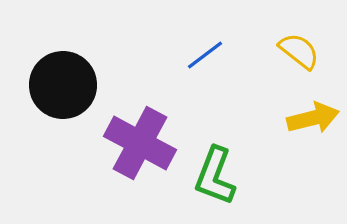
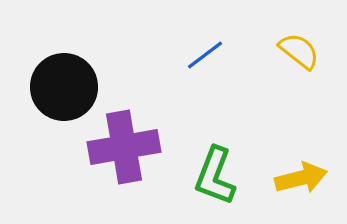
black circle: moved 1 px right, 2 px down
yellow arrow: moved 12 px left, 60 px down
purple cross: moved 16 px left, 4 px down; rotated 38 degrees counterclockwise
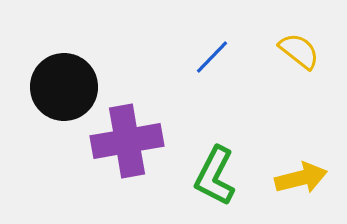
blue line: moved 7 px right, 2 px down; rotated 9 degrees counterclockwise
purple cross: moved 3 px right, 6 px up
green L-shape: rotated 6 degrees clockwise
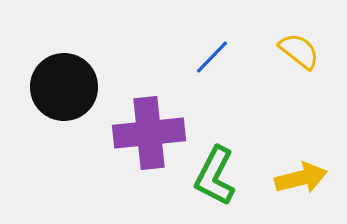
purple cross: moved 22 px right, 8 px up; rotated 4 degrees clockwise
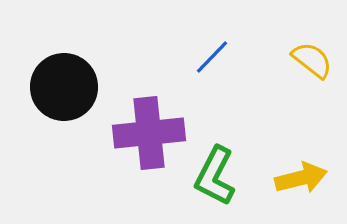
yellow semicircle: moved 13 px right, 9 px down
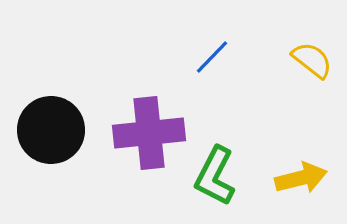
black circle: moved 13 px left, 43 px down
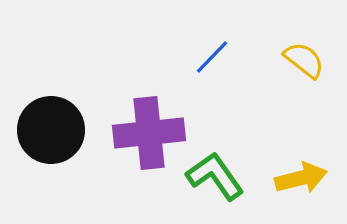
yellow semicircle: moved 8 px left
green L-shape: rotated 118 degrees clockwise
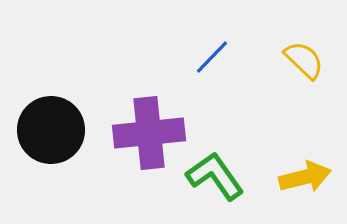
yellow semicircle: rotated 6 degrees clockwise
yellow arrow: moved 4 px right, 1 px up
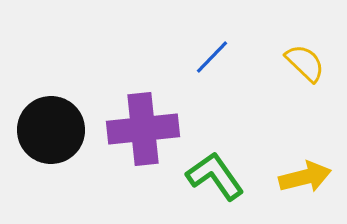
yellow semicircle: moved 1 px right, 3 px down
purple cross: moved 6 px left, 4 px up
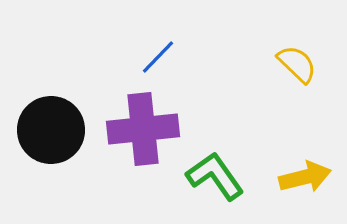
blue line: moved 54 px left
yellow semicircle: moved 8 px left, 1 px down
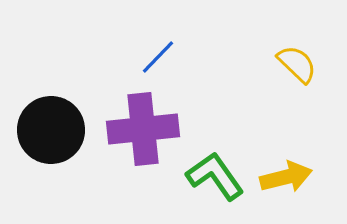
yellow arrow: moved 19 px left
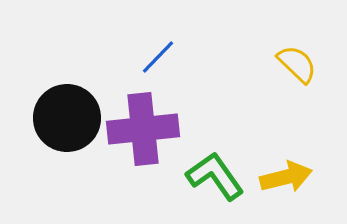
black circle: moved 16 px right, 12 px up
